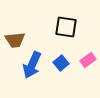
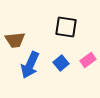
blue arrow: moved 2 px left
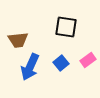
brown trapezoid: moved 3 px right
blue arrow: moved 2 px down
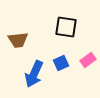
blue square: rotated 14 degrees clockwise
blue arrow: moved 4 px right, 7 px down
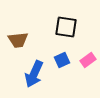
blue square: moved 1 px right, 3 px up
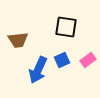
blue arrow: moved 4 px right, 4 px up
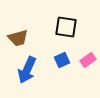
brown trapezoid: moved 2 px up; rotated 10 degrees counterclockwise
blue arrow: moved 11 px left
